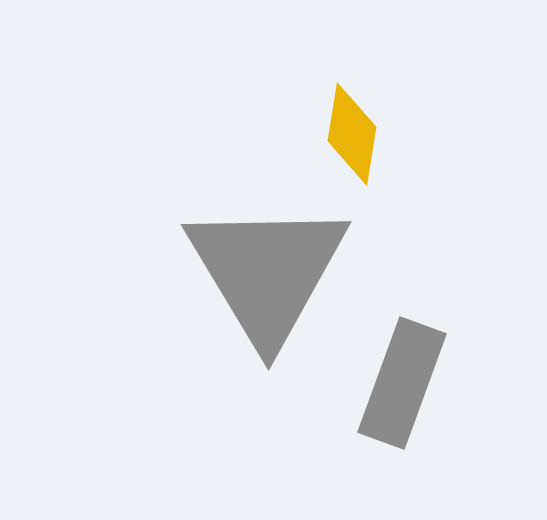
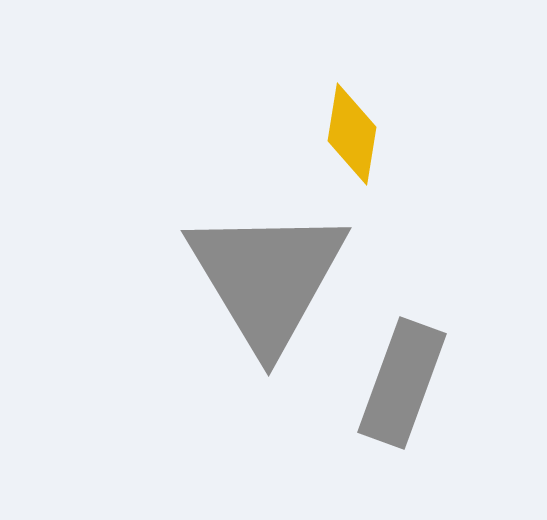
gray triangle: moved 6 px down
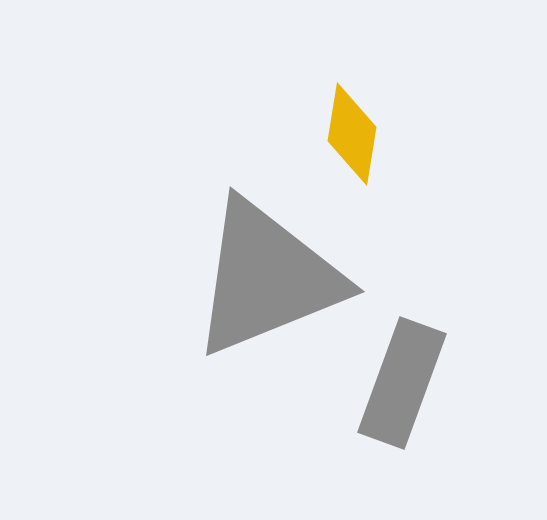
gray triangle: rotated 39 degrees clockwise
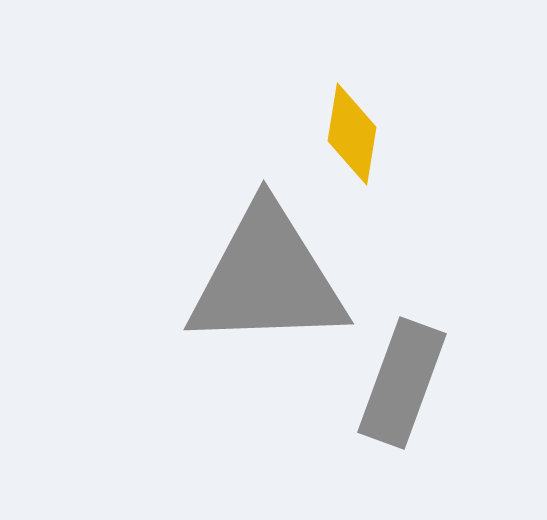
gray triangle: rotated 20 degrees clockwise
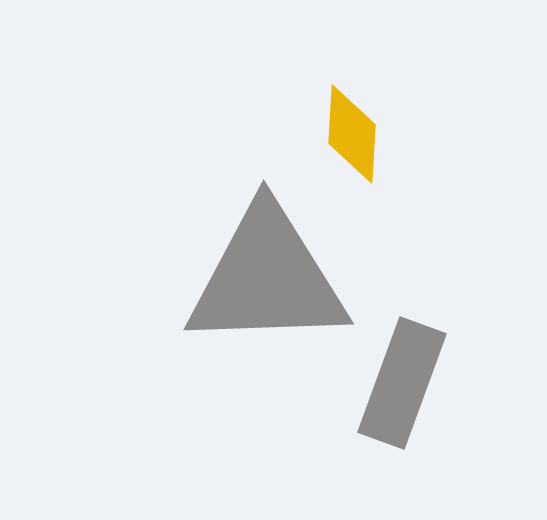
yellow diamond: rotated 6 degrees counterclockwise
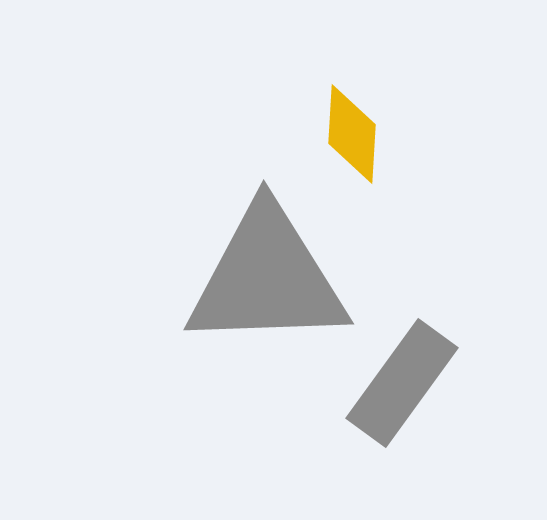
gray rectangle: rotated 16 degrees clockwise
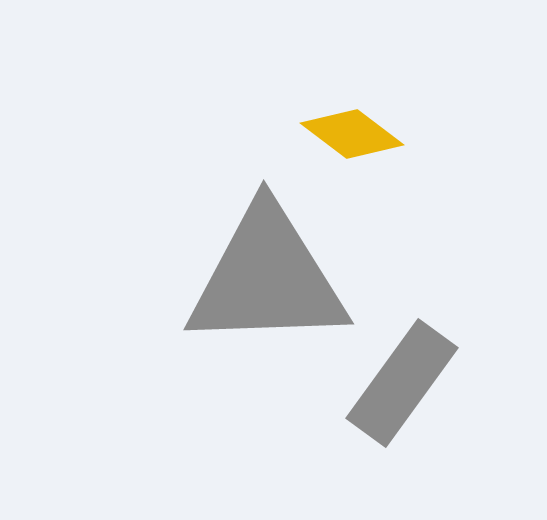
yellow diamond: rotated 56 degrees counterclockwise
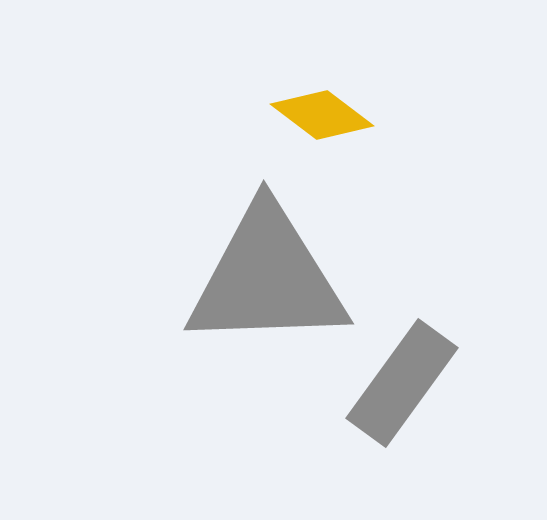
yellow diamond: moved 30 px left, 19 px up
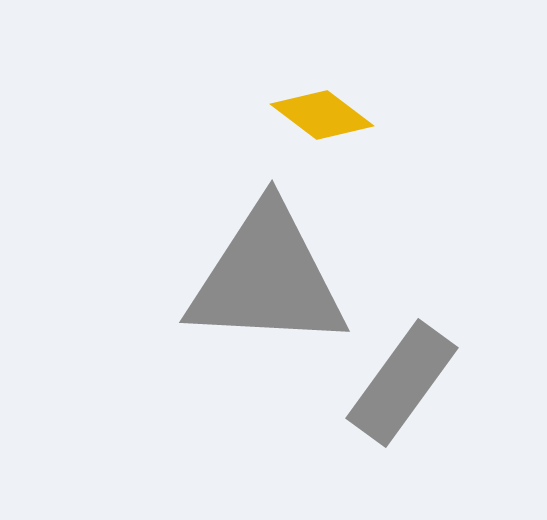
gray triangle: rotated 5 degrees clockwise
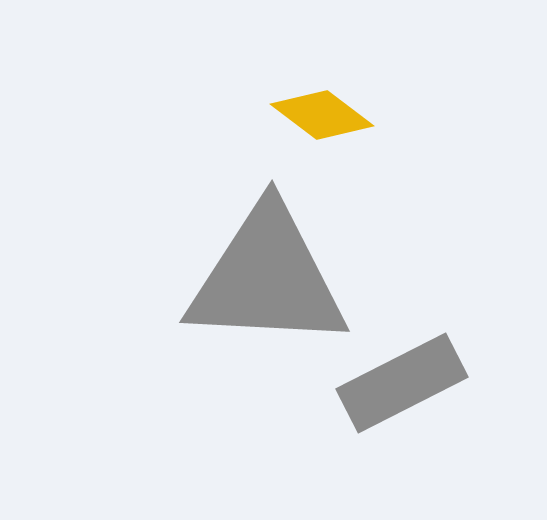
gray rectangle: rotated 27 degrees clockwise
